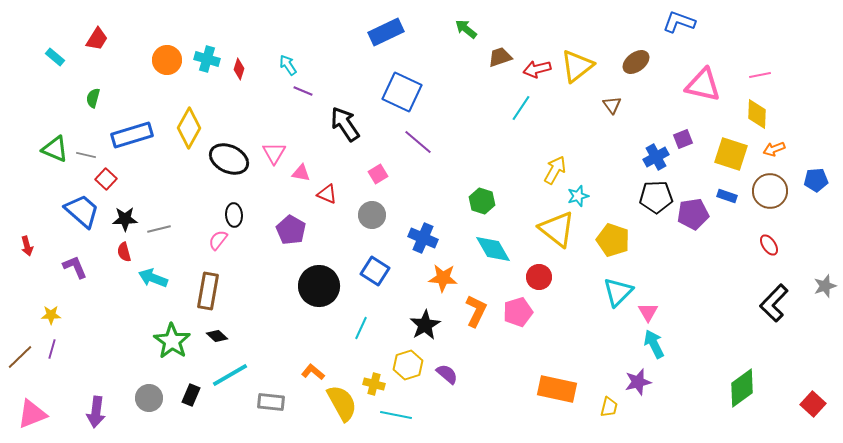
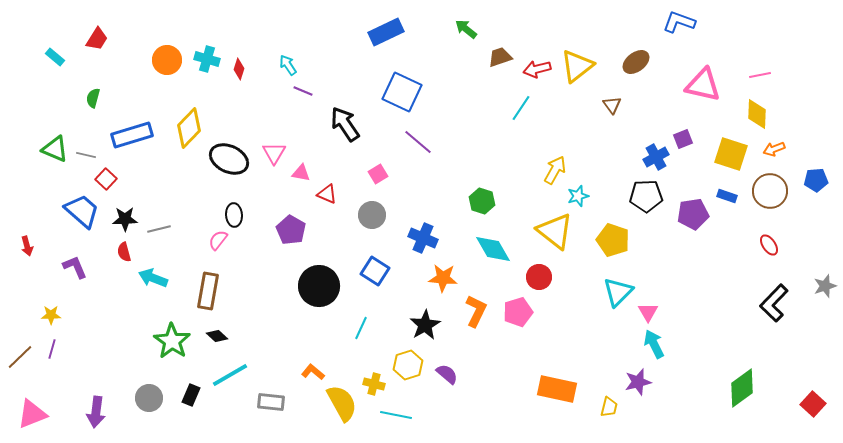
yellow diamond at (189, 128): rotated 15 degrees clockwise
black pentagon at (656, 197): moved 10 px left, 1 px up
yellow triangle at (557, 229): moved 2 px left, 2 px down
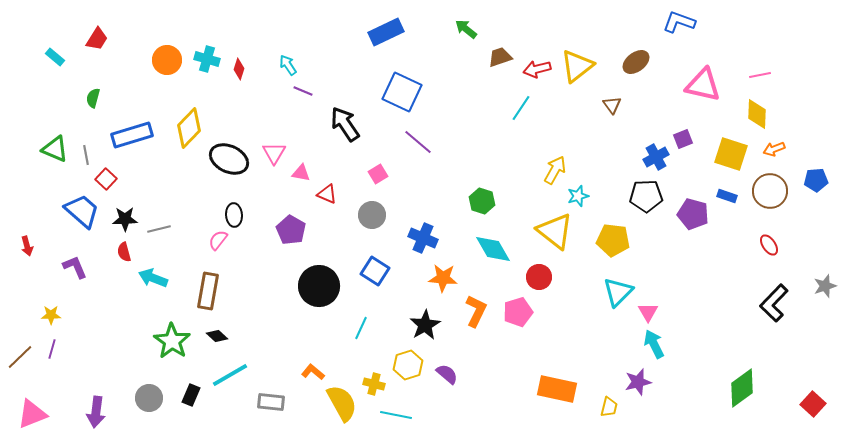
gray line at (86, 155): rotated 66 degrees clockwise
purple pentagon at (693, 214): rotated 24 degrees clockwise
yellow pentagon at (613, 240): rotated 12 degrees counterclockwise
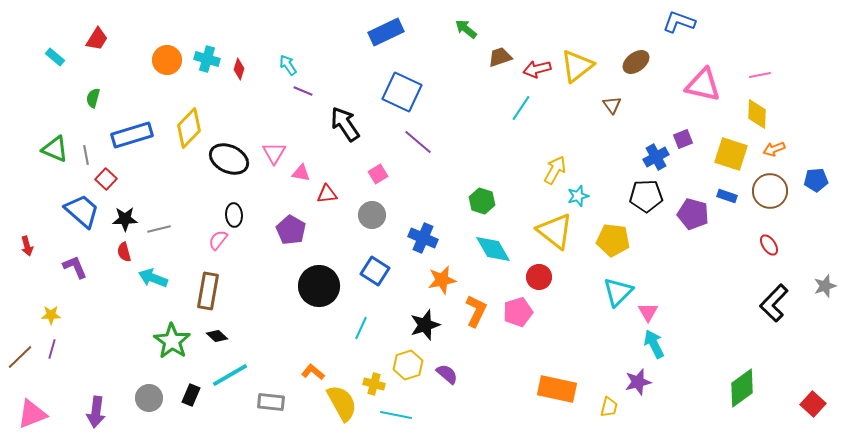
red triangle at (327, 194): rotated 30 degrees counterclockwise
orange star at (443, 278): moved 1 px left, 2 px down; rotated 16 degrees counterclockwise
black star at (425, 325): rotated 12 degrees clockwise
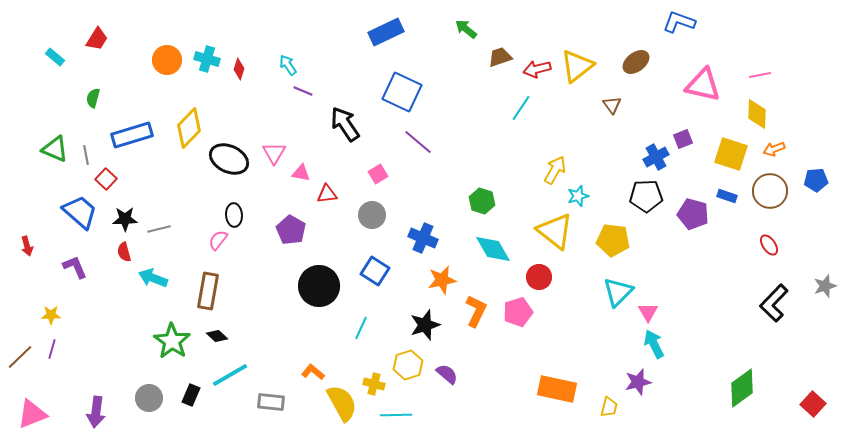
blue trapezoid at (82, 211): moved 2 px left, 1 px down
cyan line at (396, 415): rotated 12 degrees counterclockwise
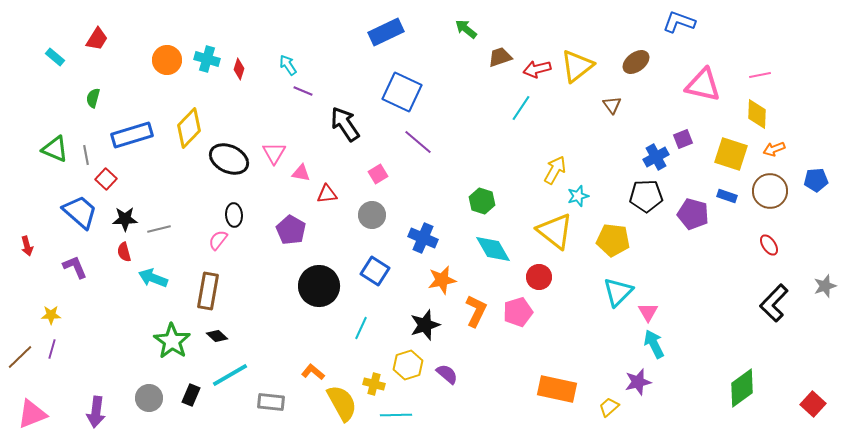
yellow trapezoid at (609, 407): rotated 145 degrees counterclockwise
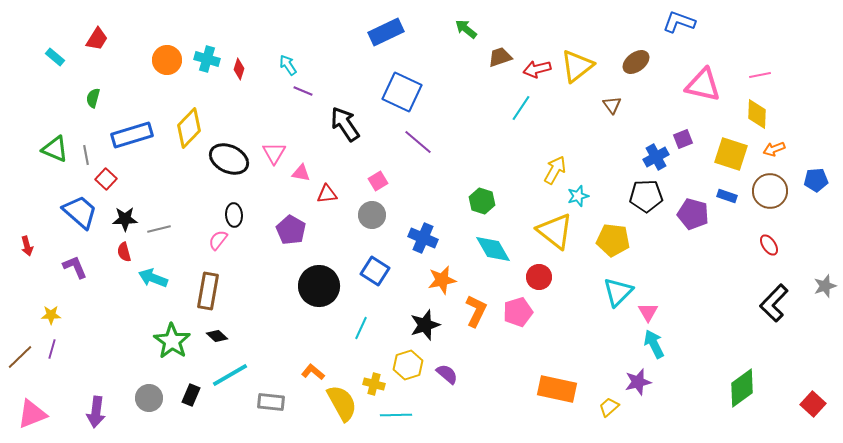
pink square at (378, 174): moved 7 px down
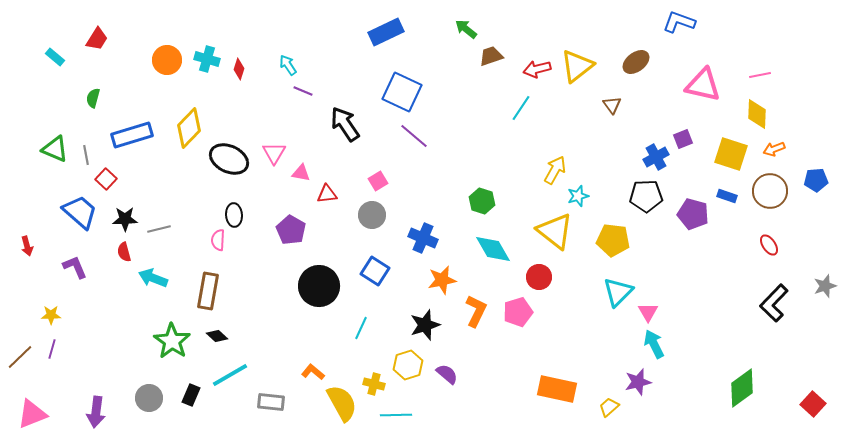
brown trapezoid at (500, 57): moved 9 px left, 1 px up
purple line at (418, 142): moved 4 px left, 6 px up
pink semicircle at (218, 240): rotated 35 degrees counterclockwise
